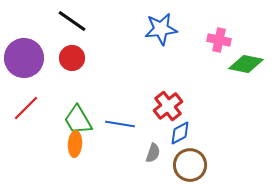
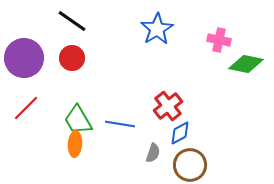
blue star: moved 4 px left; rotated 24 degrees counterclockwise
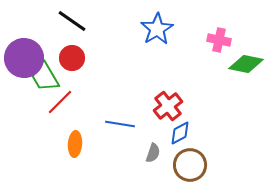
red line: moved 34 px right, 6 px up
green trapezoid: moved 33 px left, 43 px up
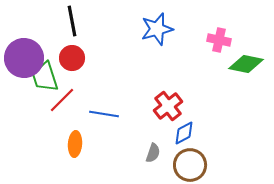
black line: rotated 44 degrees clockwise
blue star: rotated 16 degrees clockwise
green trapezoid: rotated 12 degrees clockwise
red line: moved 2 px right, 2 px up
blue line: moved 16 px left, 10 px up
blue diamond: moved 4 px right
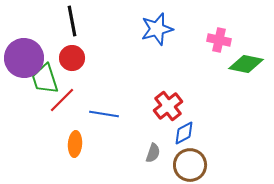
green trapezoid: moved 2 px down
